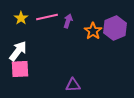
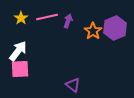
purple triangle: rotated 42 degrees clockwise
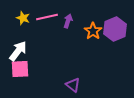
yellow star: moved 2 px right; rotated 16 degrees counterclockwise
purple hexagon: moved 1 px down
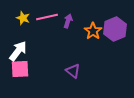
purple triangle: moved 14 px up
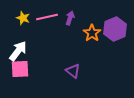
purple arrow: moved 2 px right, 3 px up
orange star: moved 1 px left, 2 px down
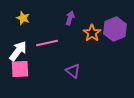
pink line: moved 26 px down
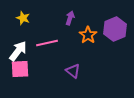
orange star: moved 4 px left, 2 px down
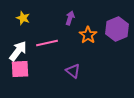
purple hexagon: moved 2 px right
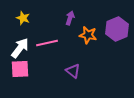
orange star: rotated 24 degrees counterclockwise
white arrow: moved 2 px right, 3 px up
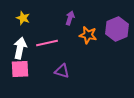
white arrow: rotated 25 degrees counterclockwise
purple triangle: moved 11 px left; rotated 21 degrees counterclockwise
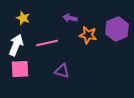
purple arrow: rotated 96 degrees counterclockwise
white arrow: moved 4 px left, 3 px up; rotated 10 degrees clockwise
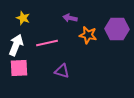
purple hexagon: rotated 25 degrees clockwise
pink square: moved 1 px left, 1 px up
